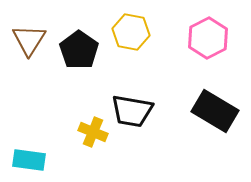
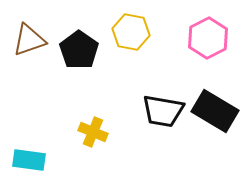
brown triangle: rotated 39 degrees clockwise
black trapezoid: moved 31 px right
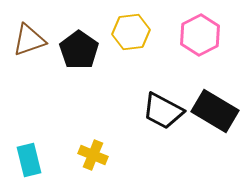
yellow hexagon: rotated 18 degrees counterclockwise
pink hexagon: moved 8 px left, 3 px up
black trapezoid: rotated 18 degrees clockwise
yellow cross: moved 23 px down
cyan rectangle: rotated 68 degrees clockwise
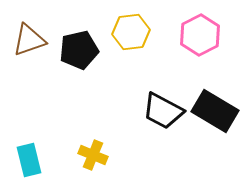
black pentagon: rotated 24 degrees clockwise
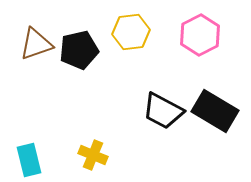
brown triangle: moved 7 px right, 4 px down
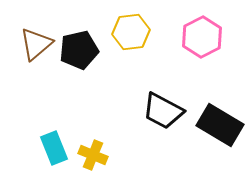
pink hexagon: moved 2 px right, 2 px down
brown triangle: rotated 21 degrees counterclockwise
black rectangle: moved 5 px right, 14 px down
cyan rectangle: moved 25 px right, 12 px up; rotated 8 degrees counterclockwise
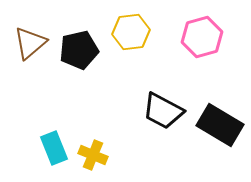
pink hexagon: rotated 12 degrees clockwise
brown triangle: moved 6 px left, 1 px up
